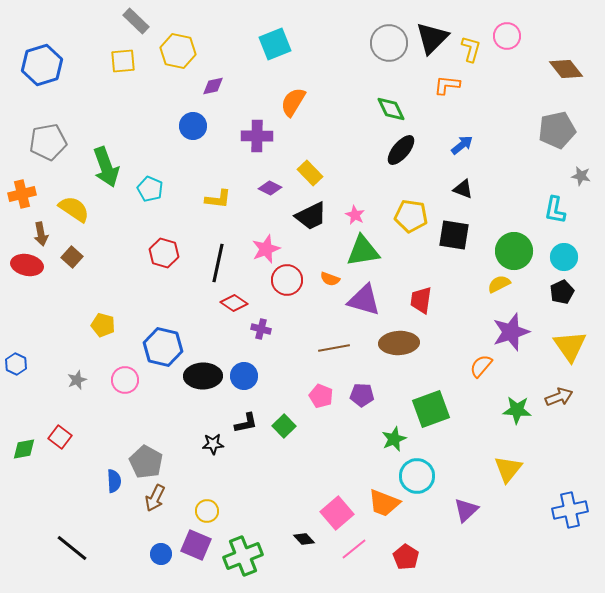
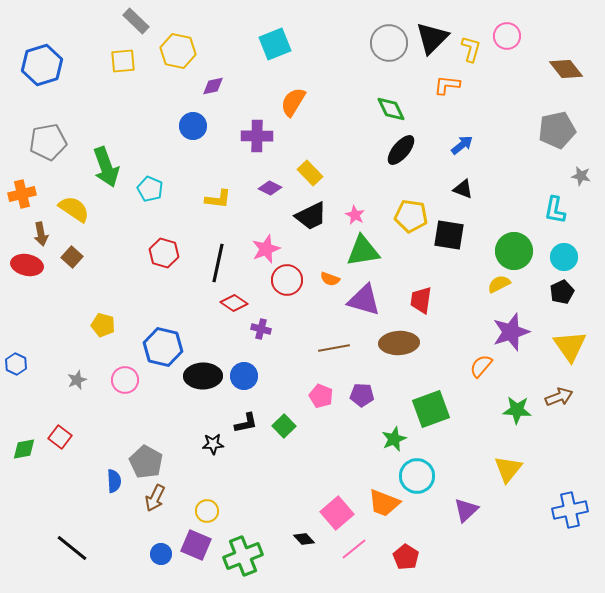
black square at (454, 235): moved 5 px left
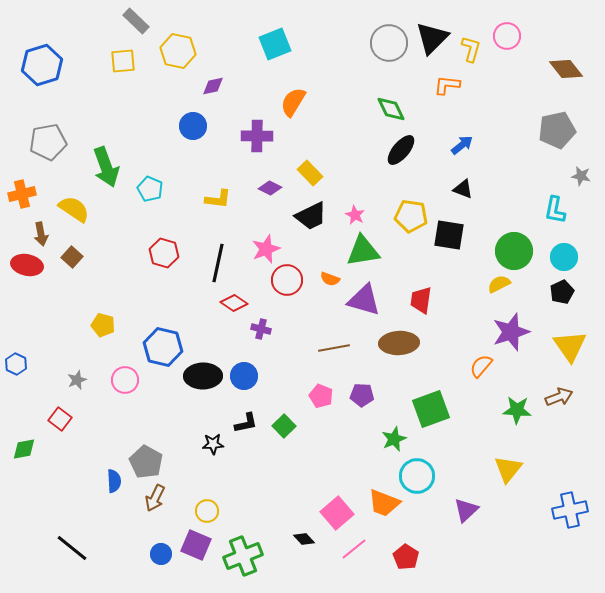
red square at (60, 437): moved 18 px up
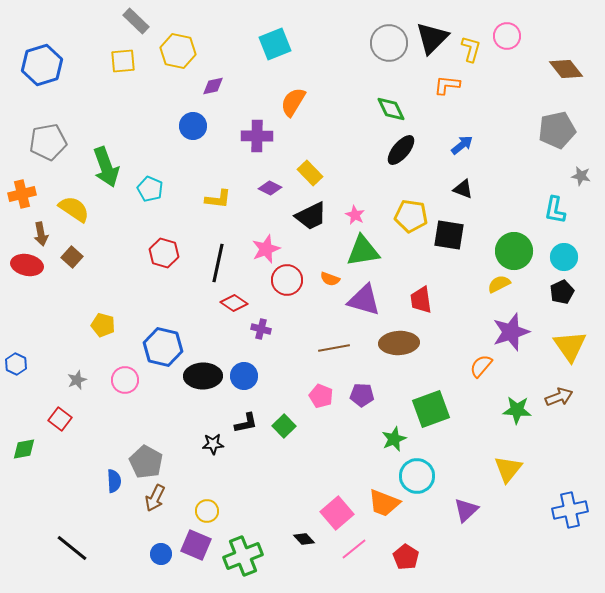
red trapezoid at (421, 300): rotated 16 degrees counterclockwise
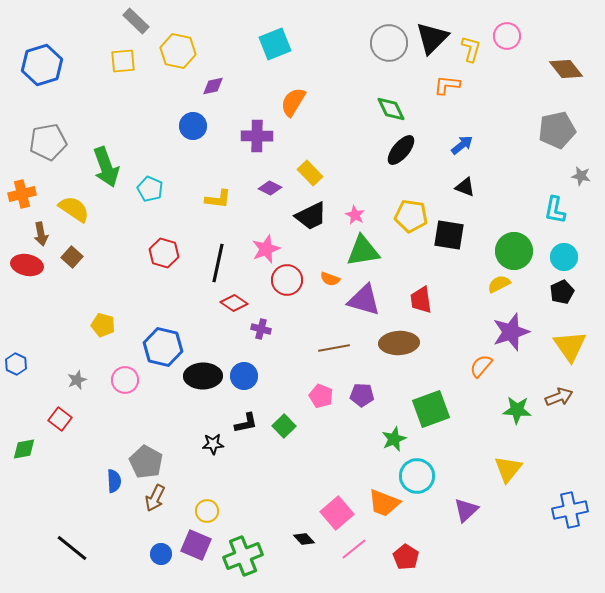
black triangle at (463, 189): moved 2 px right, 2 px up
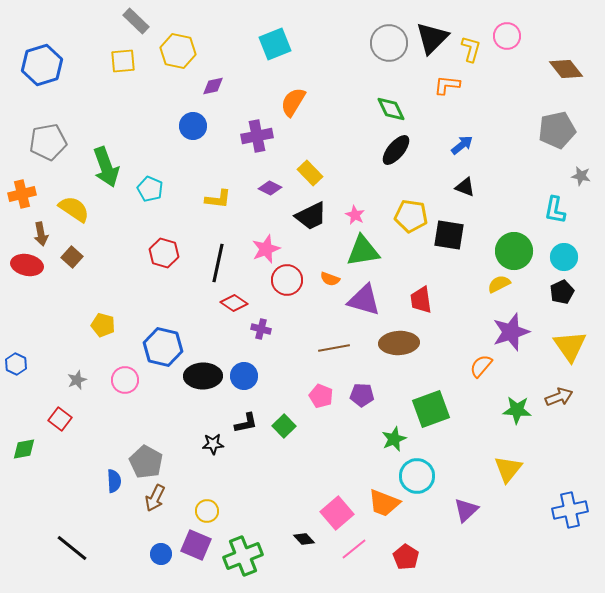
purple cross at (257, 136): rotated 12 degrees counterclockwise
black ellipse at (401, 150): moved 5 px left
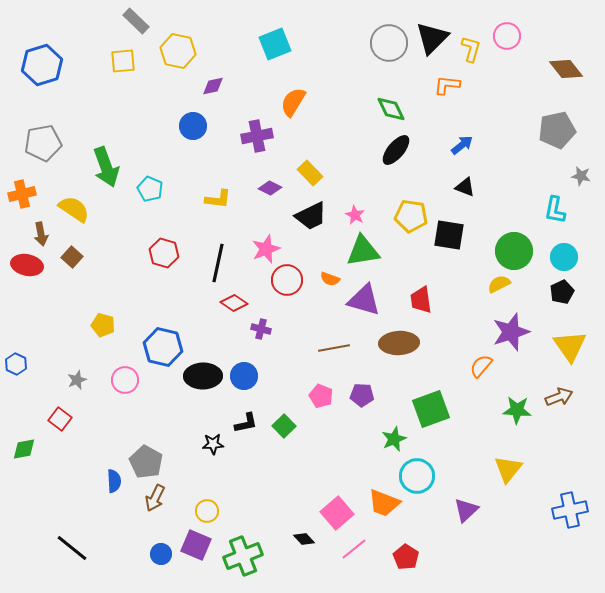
gray pentagon at (48, 142): moved 5 px left, 1 px down
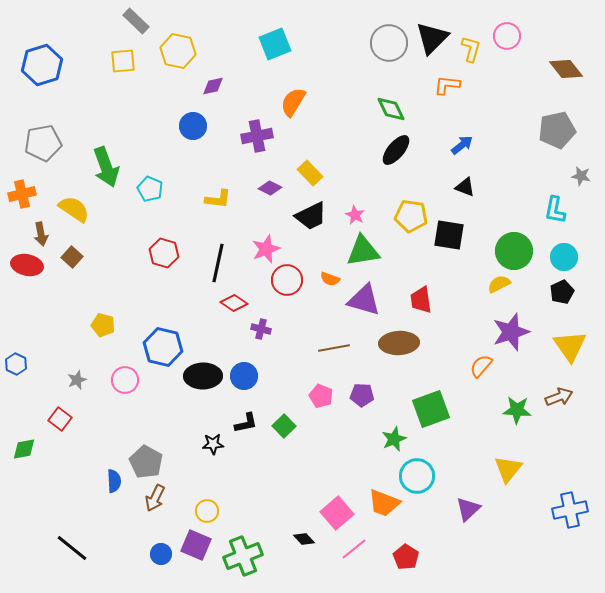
purple triangle at (466, 510): moved 2 px right, 1 px up
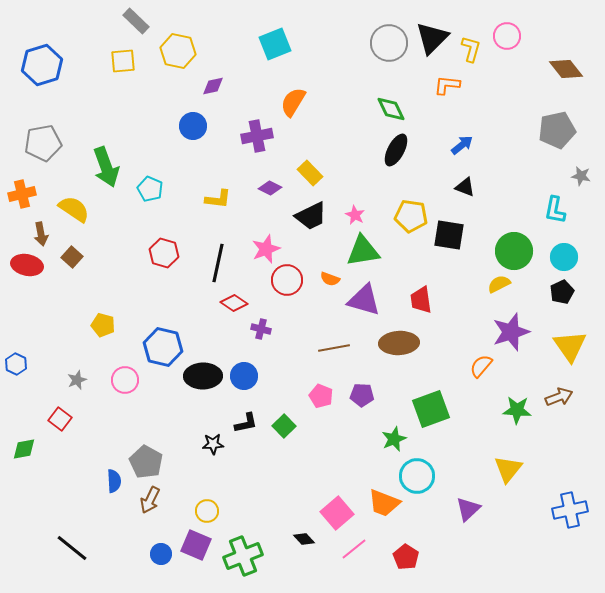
black ellipse at (396, 150): rotated 12 degrees counterclockwise
brown arrow at (155, 498): moved 5 px left, 2 px down
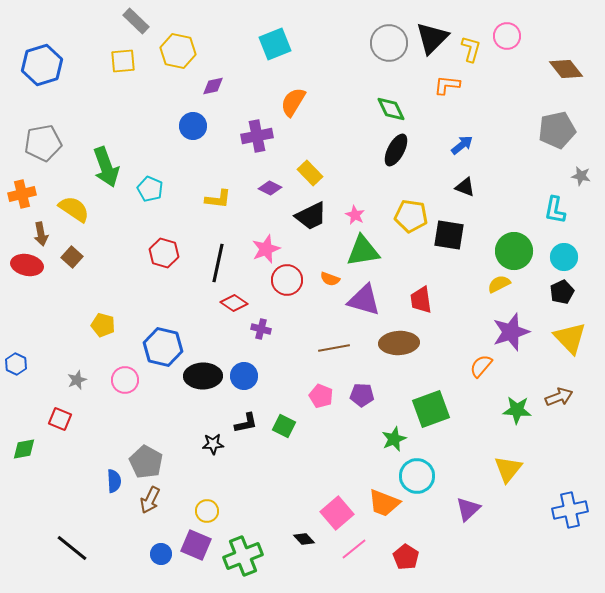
yellow triangle at (570, 346): moved 8 px up; rotated 9 degrees counterclockwise
red square at (60, 419): rotated 15 degrees counterclockwise
green square at (284, 426): rotated 20 degrees counterclockwise
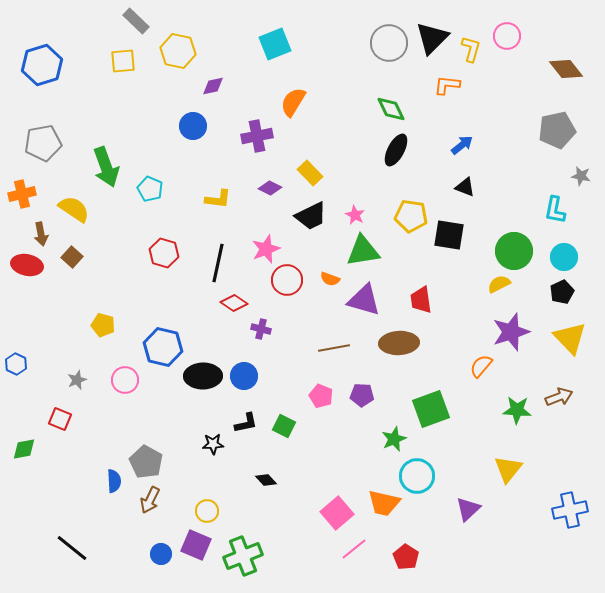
orange trapezoid at (384, 503): rotated 8 degrees counterclockwise
black diamond at (304, 539): moved 38 px left, 59 px up
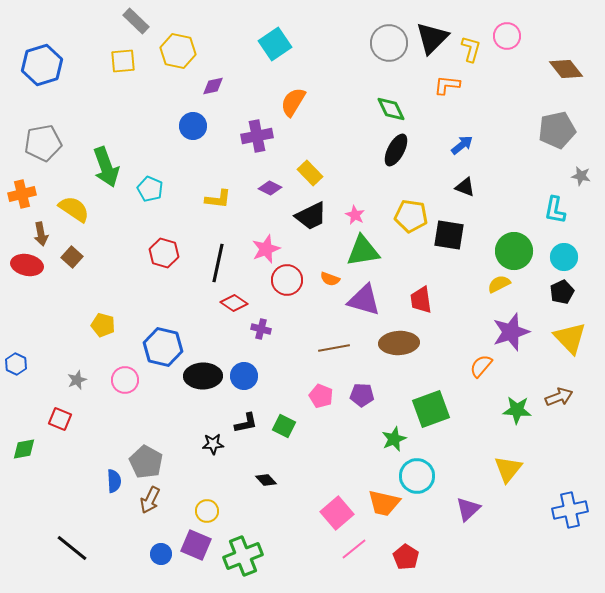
cyan square at (275, 44): rotated 12 degrees counterclockwise
